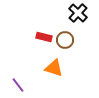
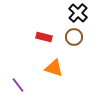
brown circle: moved 9 px right, 3 px up
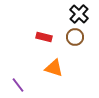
black cross: moved 1 px right, 1 px down
brown circle: moved 1 px right
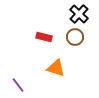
orange triangle: moved 2 px right
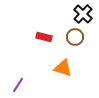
black cross: moved 4 px right
orange triangle: moved 7 px right
purple line: rotated 70 degrees clockwise
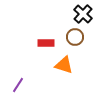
red rectangle: moved 2 px right, 6 px down; rotated 14 degrees counterclockwise
orange triangle: moved 1 px right, 3 px up
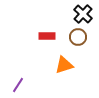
brown circle: moved 3 px right
red rectangle: moved 1 px right, 7 px up
orange triangle: rotated 36 degrees counterclockwise
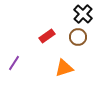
red rectangle: rotated 35 degrees counterclockwise
orange triangle: moved 3 px down
purple line: moved 4 px left, 22 px up
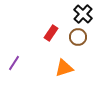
red rectangle: moved 4 px right, 3 px up; rotated 21 degrees counterclockwise
